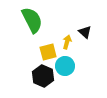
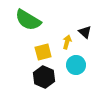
green semicircle: moved 4 px left; rotated 148 degrees clockwise
yellow square: moved 5 px left
cyan circle: moved 11 px right, 1 px up
black hexagon: moved 1 px right, 1 px down
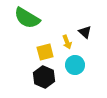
green semicircle: moved 1 px left, 2 px up
yellow arrow: rotated 144 degrees clockwise
yellow square: moved 2 px right
cyan circle: moved 1 px left
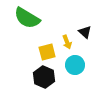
yellow square: moved 2 px right
